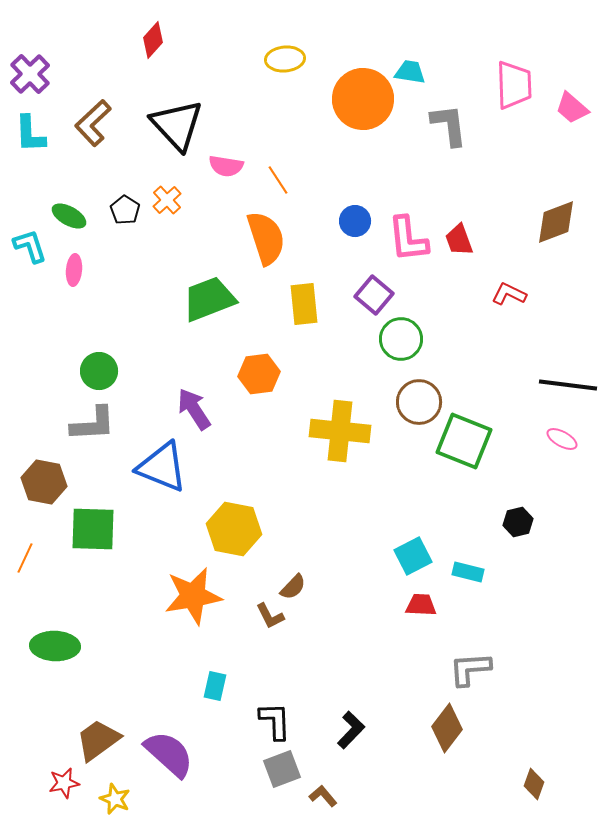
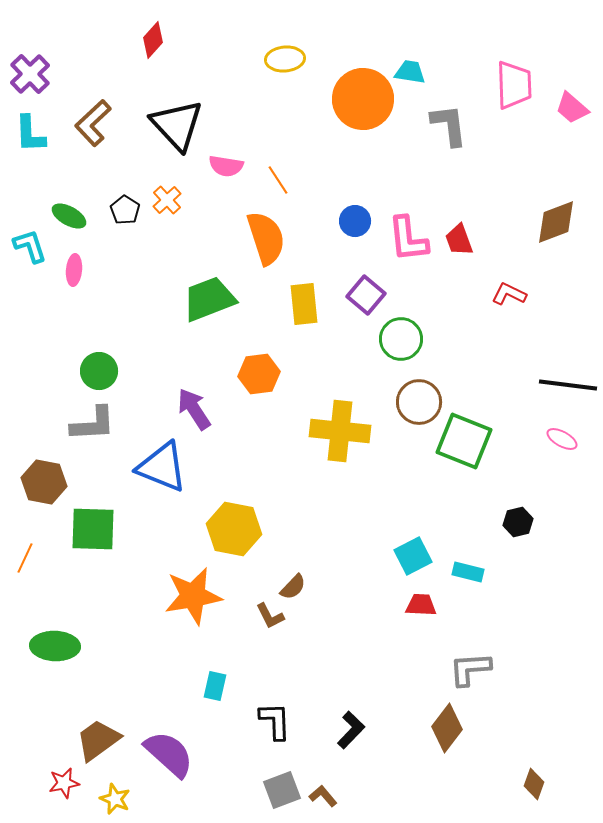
purple square at (374, 295): moved 8 px left
gray square at (282, 769): moved 21 px down
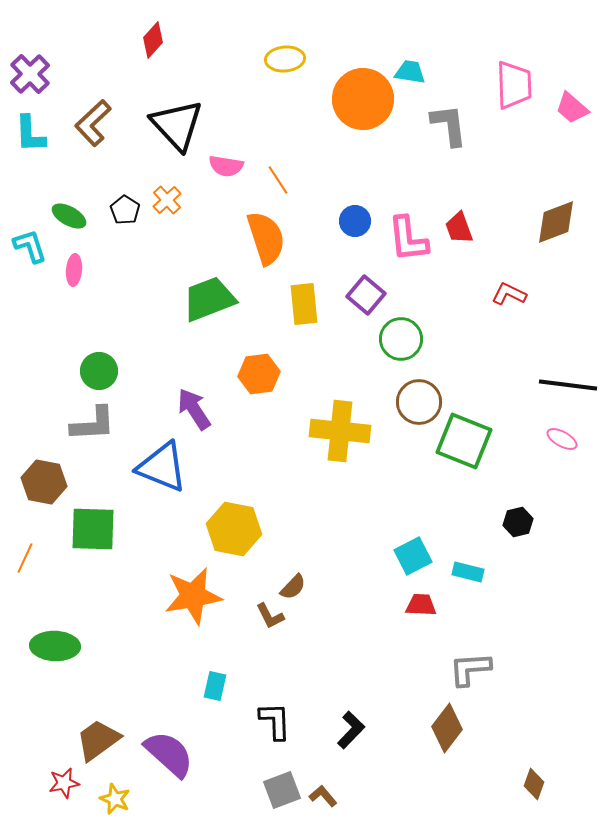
red trapezoid at (459, 240): moved 12 px up
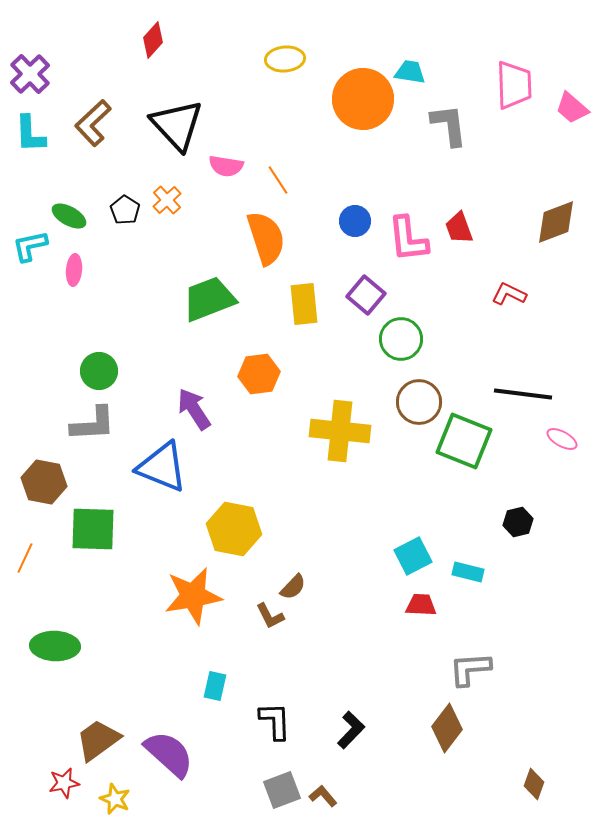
cyan L-shape at (30, 246): rotated 84 degrees counterclockwise
black line at (568, 385): moved 45 px left, 9 px down
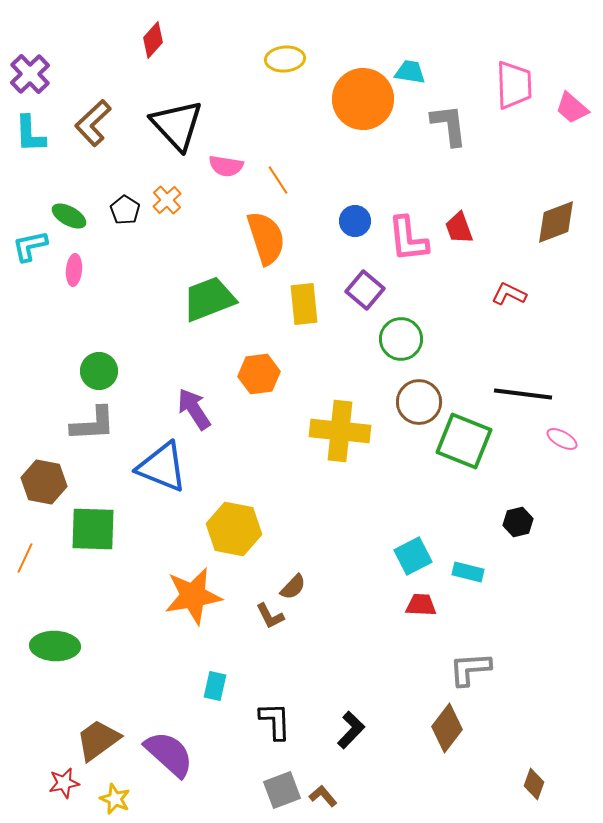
purple square at (366, 295): moved 1 px left, 5 px up
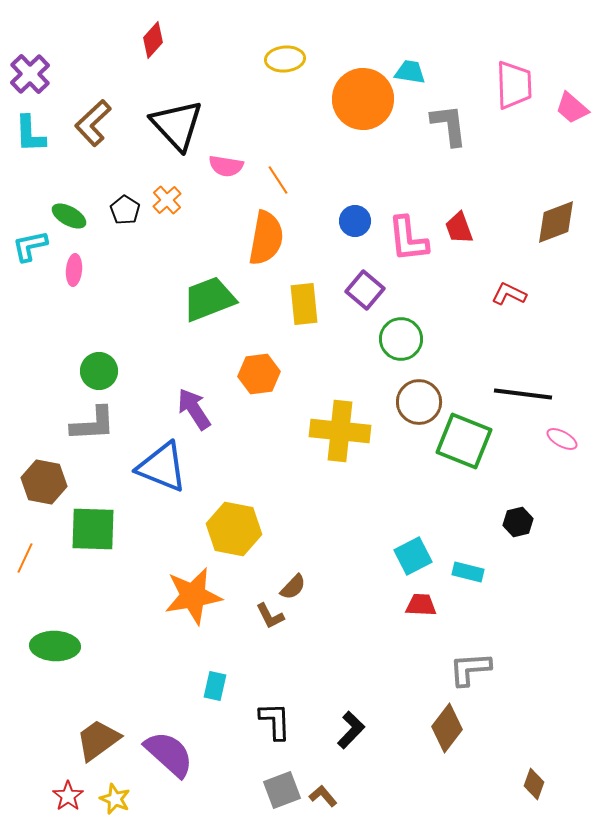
orange semicircle at (266, 238): rotated 28 degrees clockwise
red star at (64, 783): moved 4 px right, 13 px down; rotated 24 degrees counterclockwise
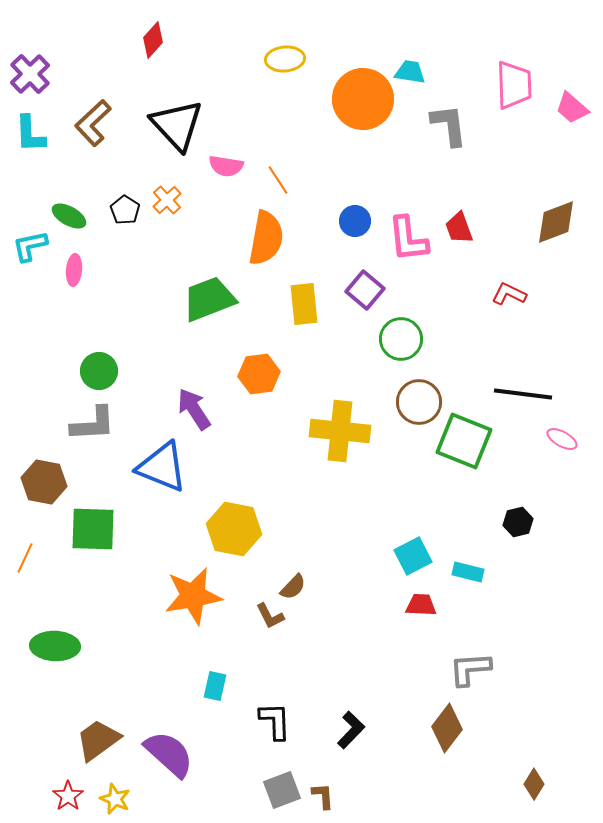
brown diamond at (534, 784): rotated 12 degrees clockwise
brown L-shape at (323, 796): rotated 36 degrees clockwise
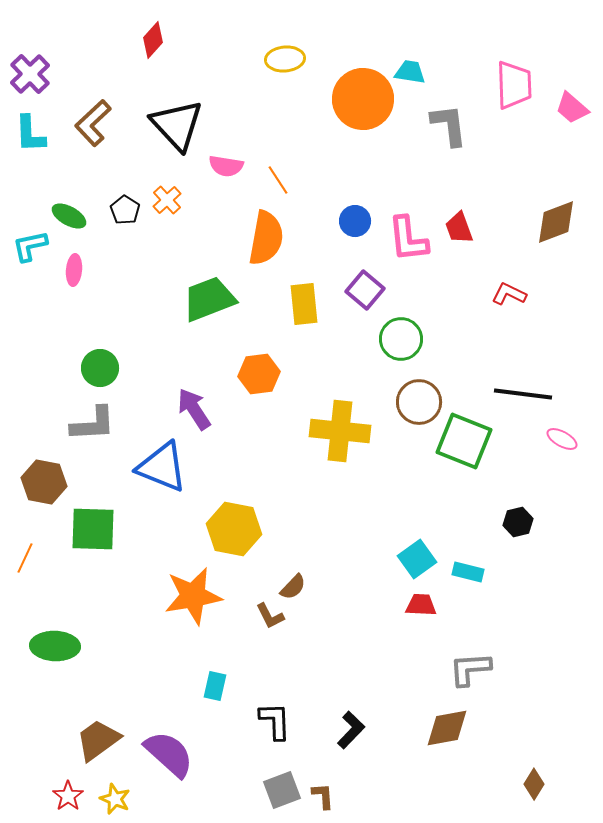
green circle at (99, 371): moved 1 px right, 3 px up
cyan square at (413, 556): moved 4 px right, 3 px down; rotated 9 degrees counterclockwise
brown diamond at (447, 728): rotated 42 degrees clockwise
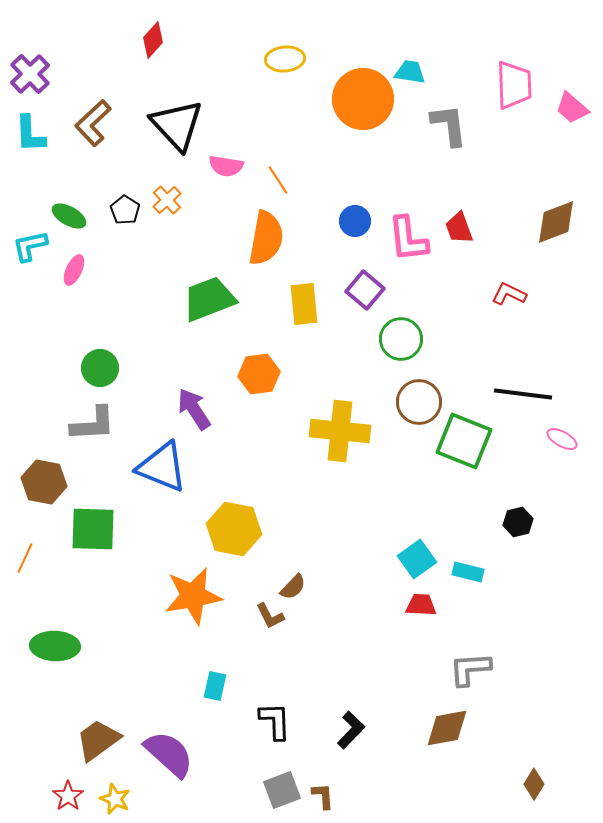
pink ellipse at (74, 270): rotated 20 degrees clockwise
